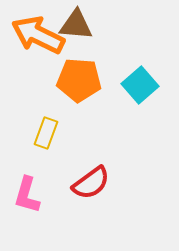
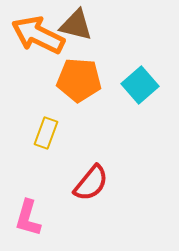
brown triangle: rotated 9 degrees clockwise
red semicircle: rotated 15 degrees counterclockwise
pink L-shape: moved 1 px right, 23 px down
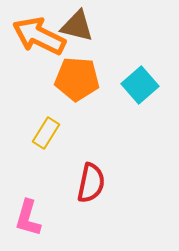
brown triangle: moved 1 px right, 1 px down
orange arrow: moved 1 px right, 1 px down
orange pentagon: moved 2 px left, 1 px up
yellow rectangle: rotated 12 degrees clockwise
red semicircle: rotated 27 degrees counterclockwise
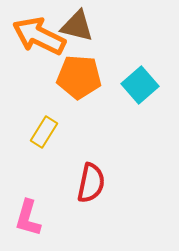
orange pentagon: moved 2 px right, 2 px up
yellow rectangle: moved 2 px left, 1 px up
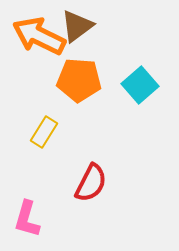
brown triangle: rotated 51 degrees counterclockwise
orange pentagon: moved 3 px down
red semicircle: rotated 15 degrees clockwise
pink L-shape: moved 1 px left, 1 px down
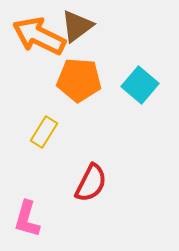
cyan square: rotated 9 degrees counterclockwise
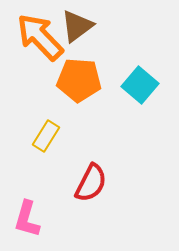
orange arrow: moved 1 px right, 1 px down; rotated 20 degrees clockwise
yellow rectangle: moved 2 px right, 4 px down
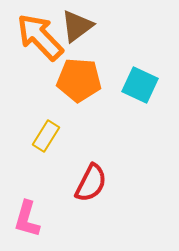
cyan square: rotated 15 degrees counterclockwise
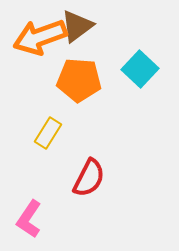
orange arrow: rotated 66 degrees counterclockwise
cyan square: moved 16 px up; rotated 18 degrees clockwise
yellow rectangle: moved 2 px right, 3 px up
red semicircle: moved 2 px left, 5 px up
pink L-shape: moved 2 px right; rotated 18 degrees clockwise
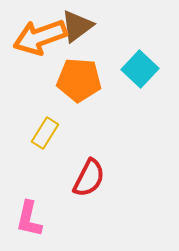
yellow rectangle: moved 3 px left
pink L-shape: rotated 21 degrees counterclockwise
